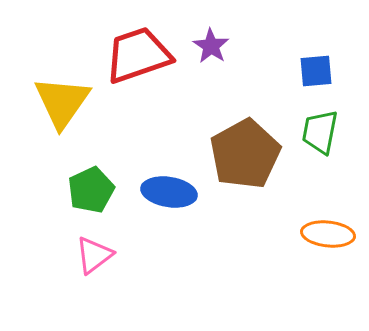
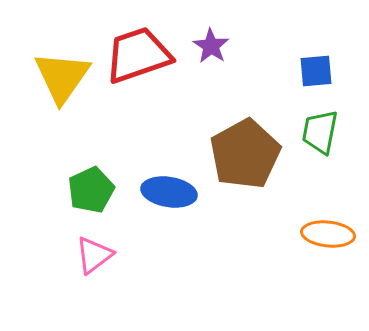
yellow triangle: moved 25 px up
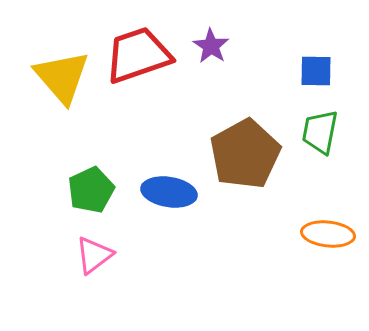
blue square: rotated 6 degrees clockwise
yellow triangle: rotated 16 degrees counterclockwise
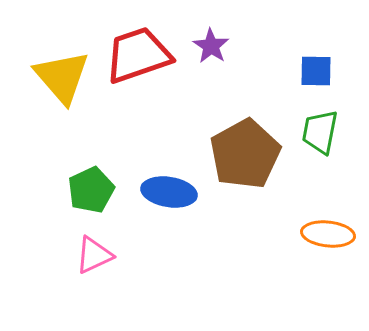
pink triangle: rotated 12 degrees clockwise
